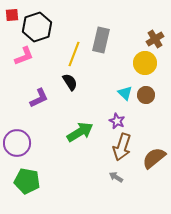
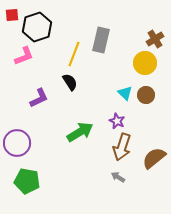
gray arrow: moved 2 px right
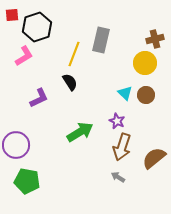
brown cross: rotated 18 degrees clockwise
pink L-shape: rotated 10 degrees counterclockwise
purple circle: moved 1 px left, 2 px down
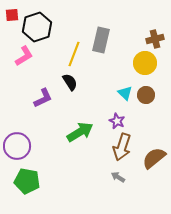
purple L-shape: moved 4 px right
purple circle: moved 1 px right, 1 px down
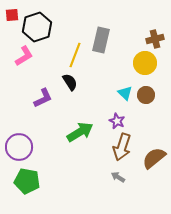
yellow line: moved 1 px right, 1 px down
purple circle: moved 2 px right, 1 px down
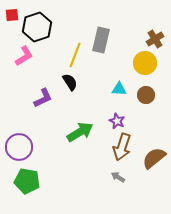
brown cross: rotated 18 degrees counterclockwise
cyan triangle: moved 6 px left, 4 px up; rotated 42 degrees counterclockwise
